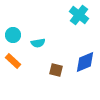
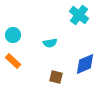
cyan semicircle: moved 12 px right
blue diamond: moved 2 px down
brown square: moved 7 px down
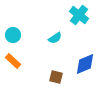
cyan semicircle: moved 5 px right, 5 px up; rotated 24 degrees counterclockwise
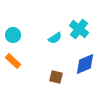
cyan cross: moved 14 px down
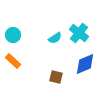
cyan cross: moved 4 px down
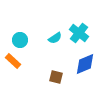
cyan circle: moved 7 px right, 5 px down
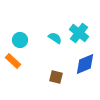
cyan semicircle: rotated 112 degrees counterclockwise
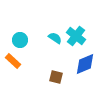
cyan cross: moved 3 px left, 3 px down
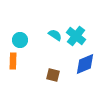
cyan semicircle: moved 3 px up
orange rectangle: rotated 49 degrees clockwise
brown square: moved 3 px left, 2 px up
